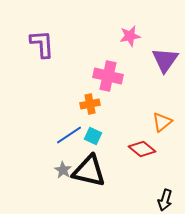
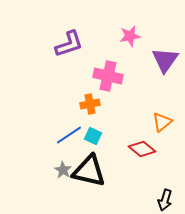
purple L-shape: moved 27 px right; rotated 76 degrees clockwise
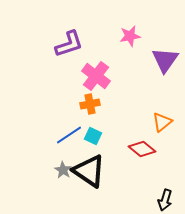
pink cross: moved 12 px left; rotated 24 degrees clockwise
black triangle: rotated 21 degrees clockwise
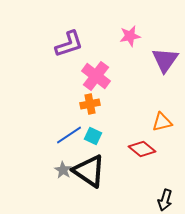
orange triangle: rotated 25 degrees clockwise
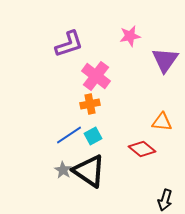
orange triangle: rotated 20 degrees clockwise
cyan square: rotated 36 degrees clockwise
